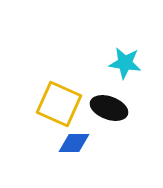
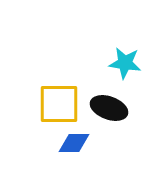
yellow square: rotated 24 degrees counterclockwise
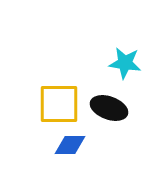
blue diamond: moved 4 px left, 2 px down
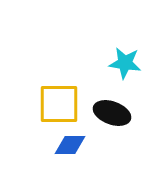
black ellipse: moved 3 px right, 5 px down
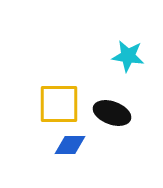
cyan star: moved 3 px right, 7 px up
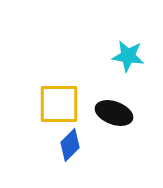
black ellipse: moved 2 px right
blue diamond: rotated 44 degrees counterclockwise
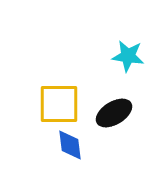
black ellipse: rotated 51 degrees counterclockwise
blue diamond: rotated 52 degrees counterclockwise
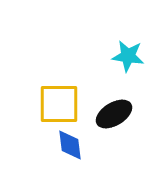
black ellipse: moved 1 px down
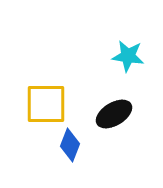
yellow square: moved 13 px left
blue diamond: rotated 28 degrees clockwise
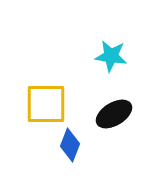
cyan star: moved 17 px left
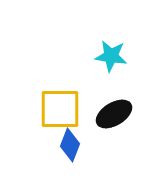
yellow square: moved 14 px right, 5 px down
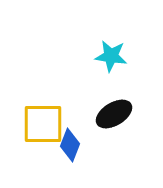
yellow square: moved 17 px left, 15 px down
